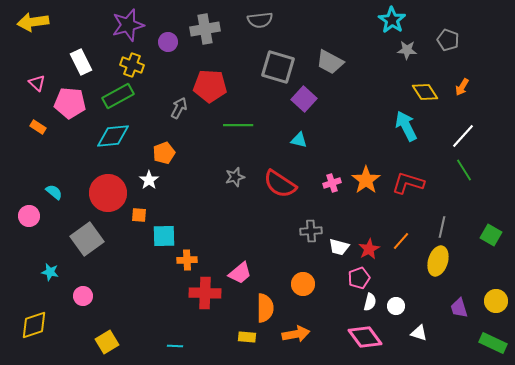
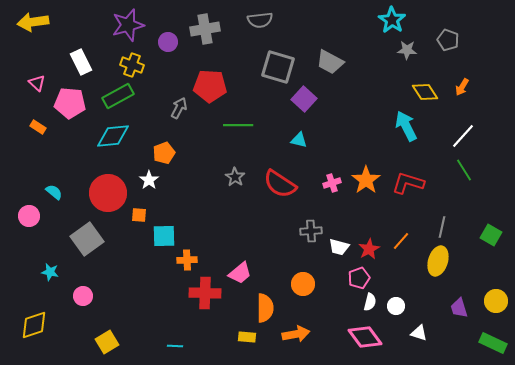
gray star at (235, 177): rotated 24 degrees counterclockwise
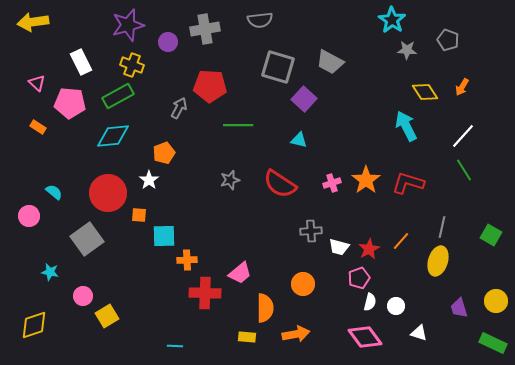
gray star at (235, 177): moved 5 px left, 3 px down; rotated 24 degrees clockwise
yellow square at (107, 342): moved 26 px up
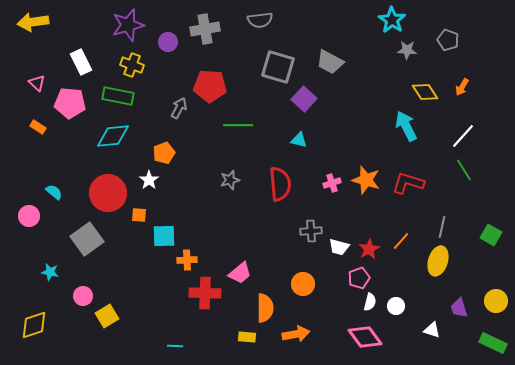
green rectangle at (118, 96): rotated 40 degrees clockwise
orange star at (366, 180): rotated 20 degrees counterclockwise
red semicircle at (280, 184): rotated 128 degrees counterclockwise
white triangle at (419, 333): moved 13 px right, 3 px up
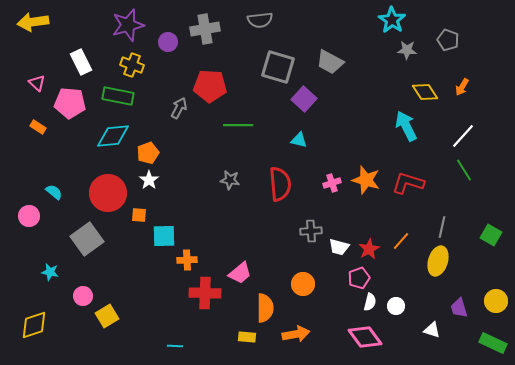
orange pentagon at (164, 153): moved 16 px left
gray star at (230, 180): rotated 24 degrees clockwise
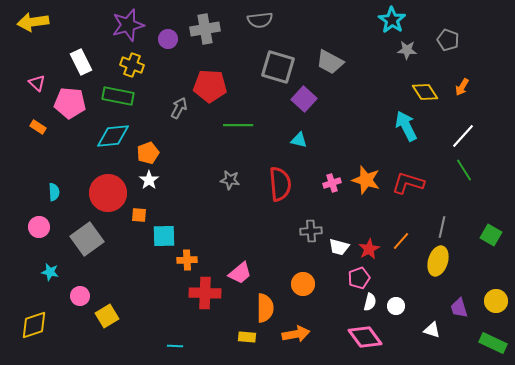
purple circle at (168, 42): moved 3 px up
cyan semicircle at (54, 192): rotated 48 degrees clockwise
pink circle at (29, 216): moved 10 px right, 11 px down
pink circle at (83, 296): moved 3 px left
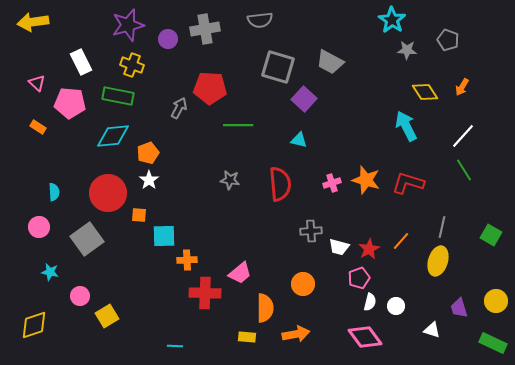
red pentagon at (210, 86): moved 2 px down
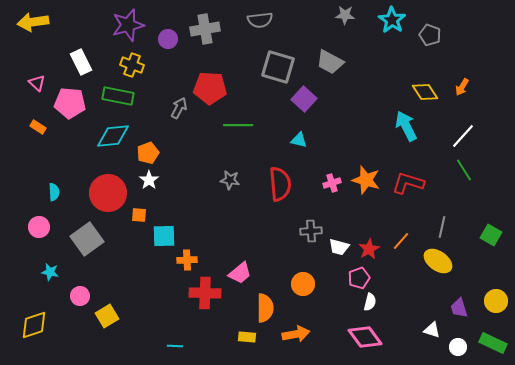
gray pentagon at (448, 40): moved 18 px left, 5 px up
gray star at (407, 50): moved 62 px left, 35 px up
yellow ellipse at (438, 261): rotated 72 degrees counterclockwise
white circle at (396, 306): moved 62 px right, 41 px down
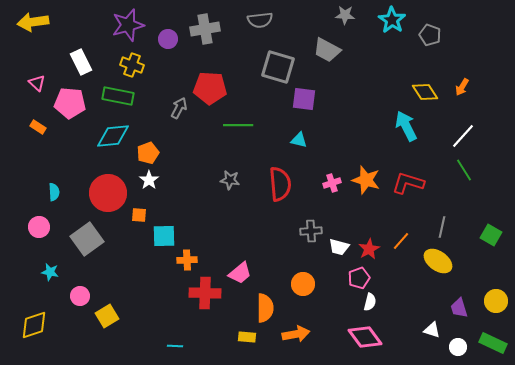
gray trapezoid at (330, 62): moved 3 px left, 12 px up
purple square at (304, 99): rotated 35 degrees counterclockwise
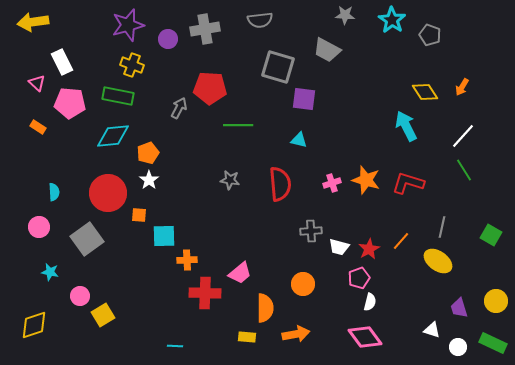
white rectangle at (81, 62): moved 19 px left
yellow square at (107, 316): moved 4 px left, 1 px up
